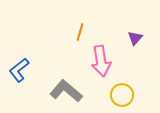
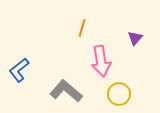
orange line: moved 2 px right, 4 px up
yellow circle: moved 3 px left, 1 px up
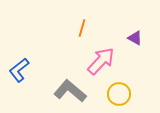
purple triangle: rotated 42 degrees counterclockwise
pink arrow: rotated 128 degrees counterclockwise
gray L-shape: moved 4 px right
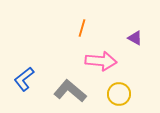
pink arrow: rotated 52 degrees clockwise
blue L-shape: moved 5 px right, 9 px down
